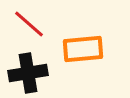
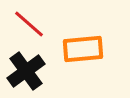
black cross: moved 2 px left, 2 px up; rotated 27 degrees counterclockwise
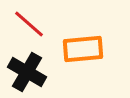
black cross: moved 1 px right, 1 px down; rotated 24 degrees counterclockwise
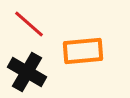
orange rectangle: moved 2 px down
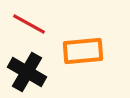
red line: rotated 12 degrees counterclockwise
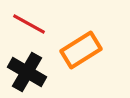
orange rectangle: moved 2 px left, 1 px up; rotated 27 degrees counterclockwise
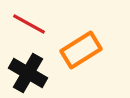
black cross: moved 1 px right, 1 px down
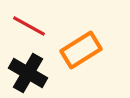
red line: moved 2 px down
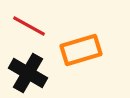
orange rectangle: rotated 15 degrees clockwise
